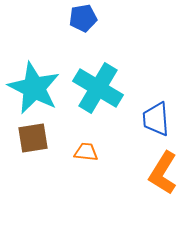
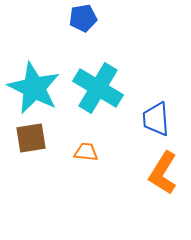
brown square: moved 2 px left
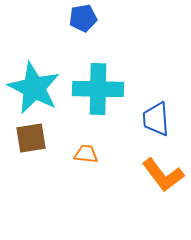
cyan cross: moved 1 px down; rotated 30 degrees counterclockwise
orange trapezoid: moved 2 px down
orange L-shape: moved 2 px down; rotated 69 degrees counterclockwise
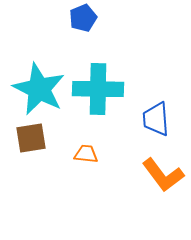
blue pentagon: rotated 12 degrees counterclockwise
cyan star: moved 5 px right, 1 px down
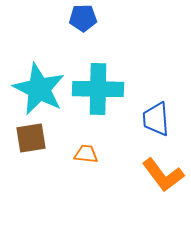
blue pentagon: rotated 20 degrees clockwise
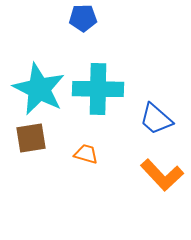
blue trapezoid: rotated 45 degrees counterclockwise
orange trapezoid: rotated 10 degrees clockwise
orange L-shape: moved 1 px left; rotated 6 degrees counterclockwise
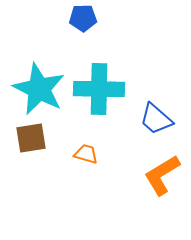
cyan cross: moved 1 px right
orange L-shape: rotated 102 degrees clockwise
